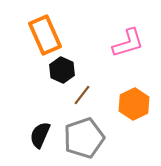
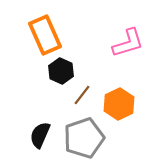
black hexagon: moved 1 px left, 1 px down
orange hexagon: moved 15 px left
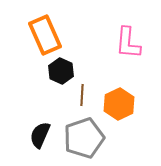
pink L-shape: rotated 112 degrees clockwise
brown line: rotated 35 degrees counterclockwise
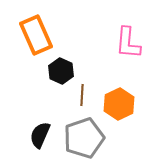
orange rectangle: moved 9 px left
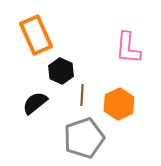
pink L-shape: moved 5 px down
black semicircle: moved 5 px left, 32 px up; rotated 28 degrees clockwise
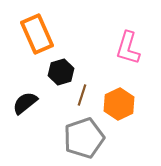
orange rectangle: moved 1 px right, 1 px up
pink L-shape: rotated 12 degrees clockwise
black hexagon: moved 1 px down; rotated 20 degrees clockwise
brown line: rotated 15 degrees clockwise
black semicircle: moved 10 px left
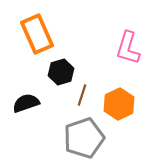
black semicircle: moved 1 px right; rotated 20 degrees clockwise
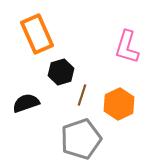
pink L-shape: moved 1 px left, 1 px up
gray pentagon: moved 3 px left, 1 px down
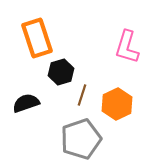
orange rectangle: moved 4 px down; rotated 6 degrees clockwise
orange hexagon: moved 2 px left
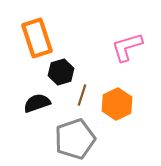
pink L-shape: rotated 56 degrees clockwise
black semicircle: moved 11 px right
gray pentagon: moved 6 px left
